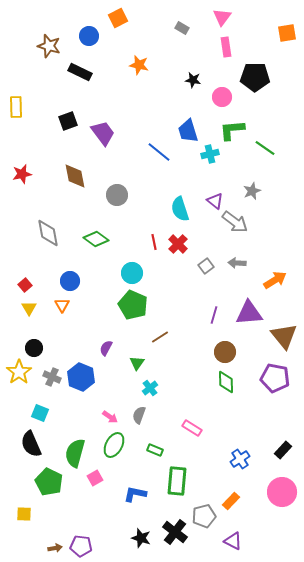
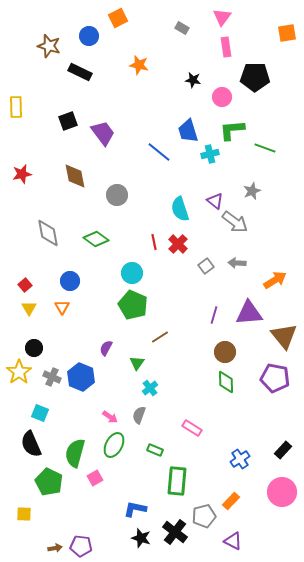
green line at (265, 148): rotated 15 degrees counterclockwise
orange triangle at (62, 305): moved 2 px down
blue L-shape at (135, 494): moved 15 px down
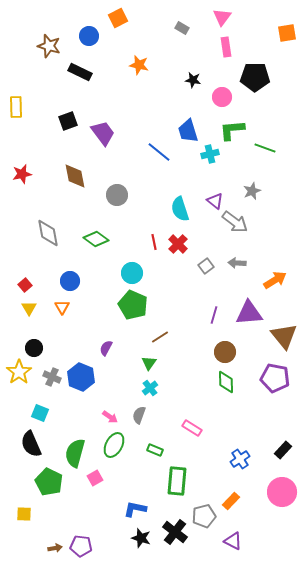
green triangle at (137, 363): moved 12 px right
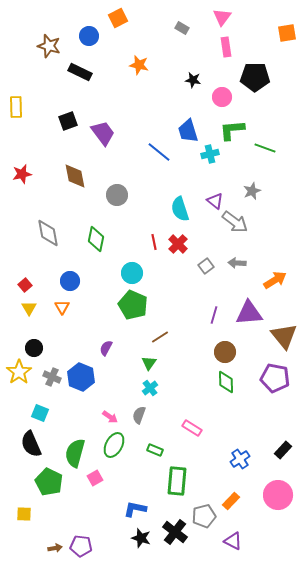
green diamond at (96, 239): rotated 65 degrees clockwise
pink circle at (282, 492): moved 4 px left, 3 px down
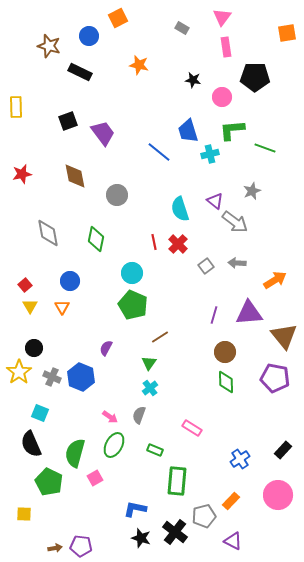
yellow triangle at (29, 308): moved 1 px right, 2 px up
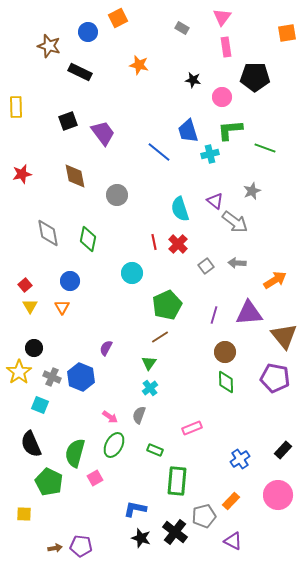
blue circle at (89, 36): moved 1 px left, 4 px up
green L-shape at (232, 130): moved 2 px left
green diamond at (96, 239): moved 8 px left
green pentagon at (133, 305): moved 34 px right; rotated 24 degrees clockwise
cyan square at (40, 413): moved 8 px up
pink rectangle at (192, 428): rotated 54 degrees counterclockwise
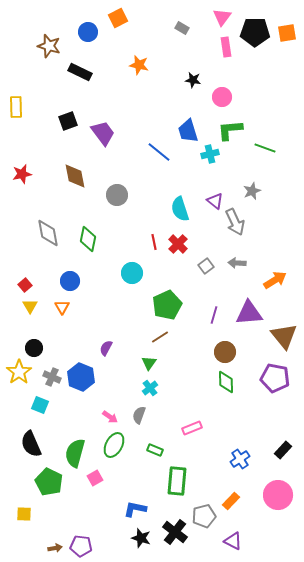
black pentagon at (255, 77): moved 45 px up
gray arrow at (235, 222): rotated 28 degrees clockwise
